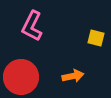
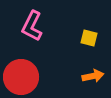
yellow square: moved 7 px left
orange arrow: moved 20 px right
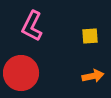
yellow square: moved 1 px right, 2 px up; rotated 18 degrees counterclockwise
red circle: moved 4 px up
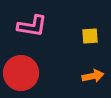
pink L-shape: rotated 108 degrees counterclockwise
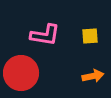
pink L-shape: moved 13 px right, 9 px down
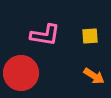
orange arrow: moved 1 px right; rotated 45 degrees clockwise
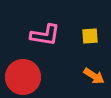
red circle: moved 2 px right, 4 px down
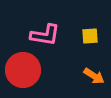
red circle: moved 7 px up
